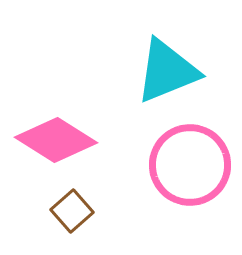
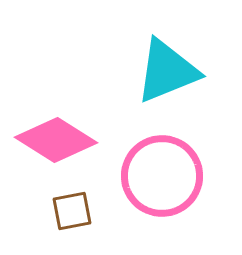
pink circle: moved 28 px left, 11 px down
brown square: rotated 30 degrees clockwise
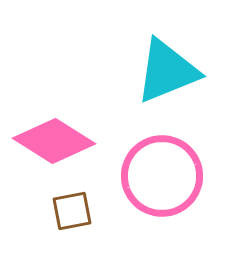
pink diamond: moved 2 px left, 1 px down
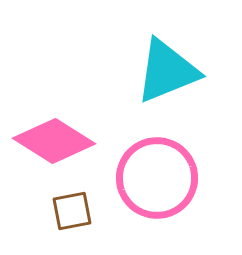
pink circle: moved 5 px left, 2 px down
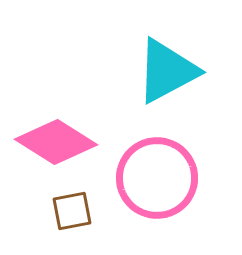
cyan triangle: rotated 6 degrees counterclockwise
pink diamond: moved 2 px right, 1 px down
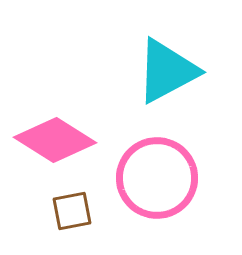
pink diamond: moved 1 px left, 2 px up
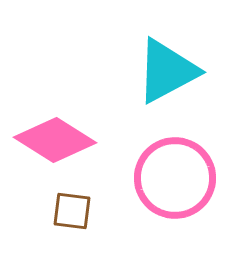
pink circle: moved 18 px right
brown square: rotated 18 degrees clockwise
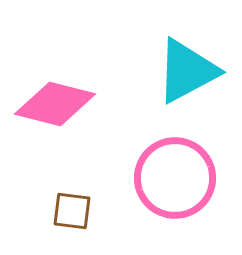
cyan triangle: moved 20 px right
pink diamond: moved 36 px up; rotated 18 degrees counterclockwise
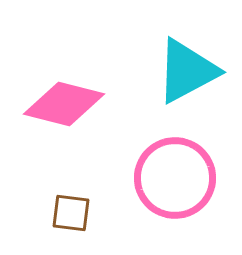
pink diamond: moved 9 px right
brown square: moved 1 px left, 2 px down
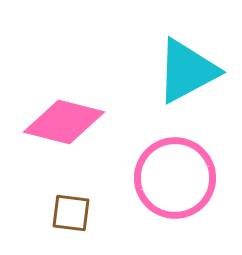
pink diamond: moved 18 px down
